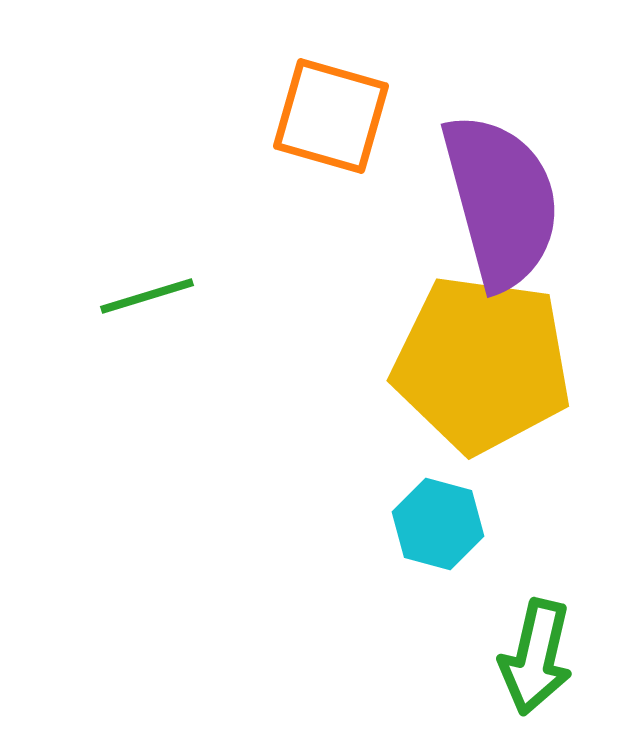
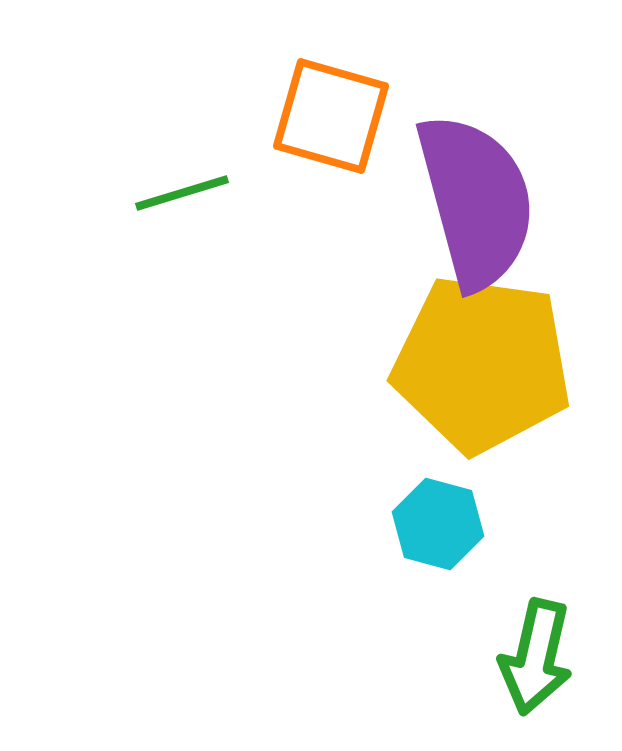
purple semicircle: moved 25 px left
green line: moved 35 px right, 103 px up
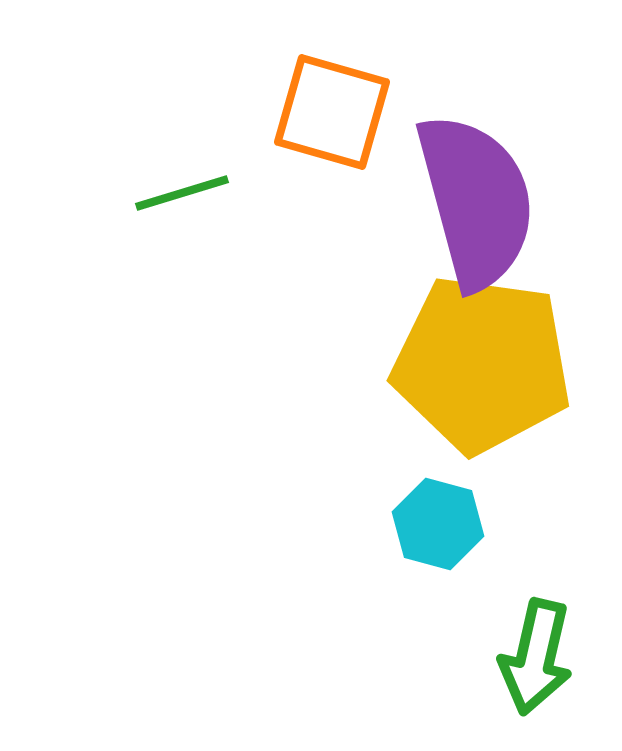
orange square: moved 1 px right, 4 px up
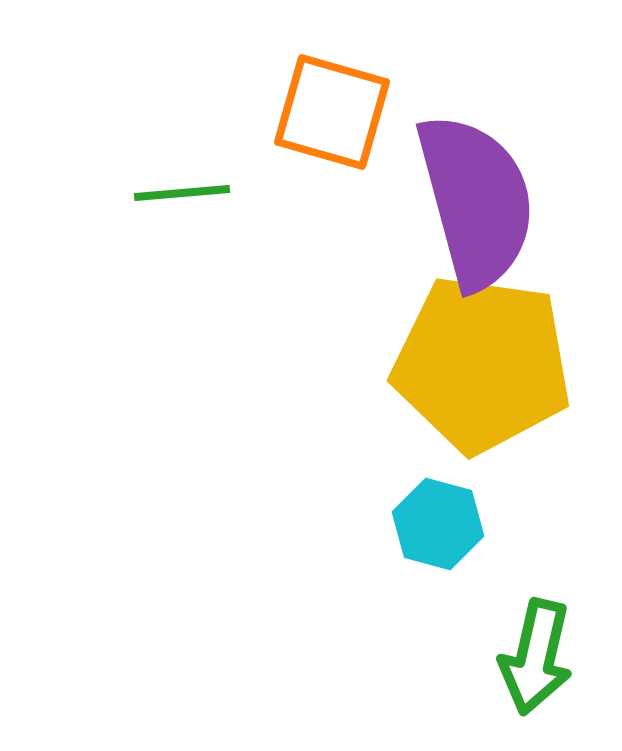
green line: rotated 12 degrees clockwise
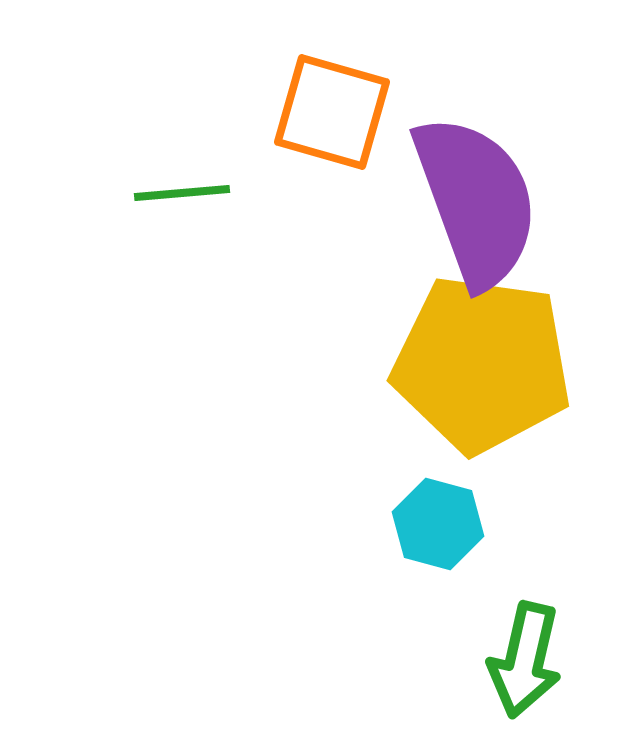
purple semicircle: rotated 5 degrees counterclockwise
green arrow: moved 11 px left, 3 px down
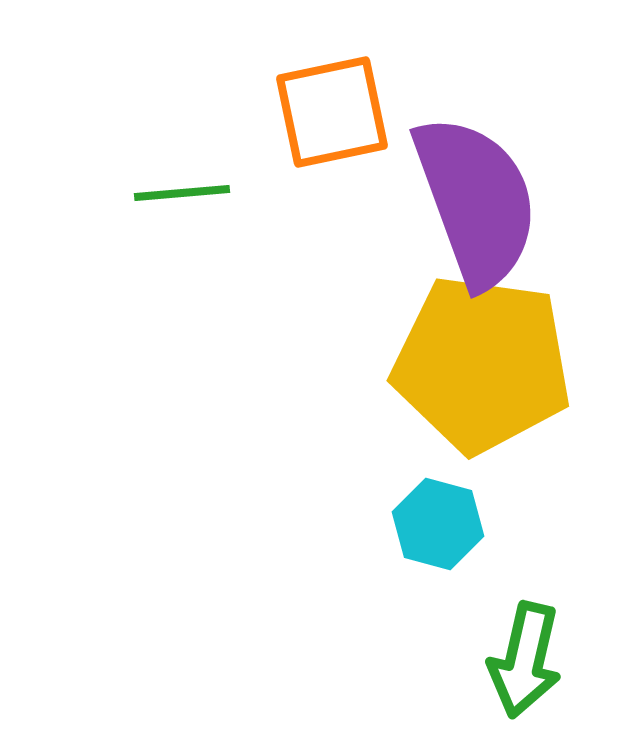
orange square: rotated 28 degrees counterclockwise
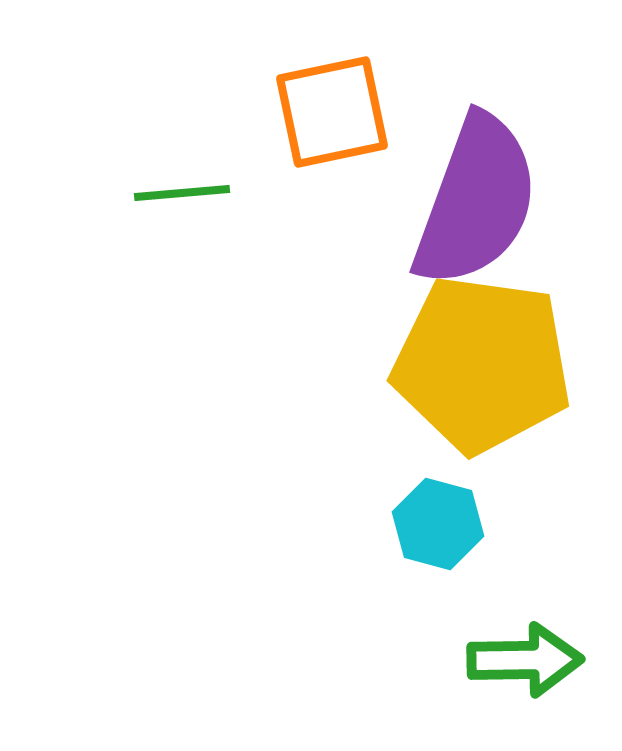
purple semicircle: rotated 40 degrees clockwise
green arrow: rotated 104 degrees counterclockwise
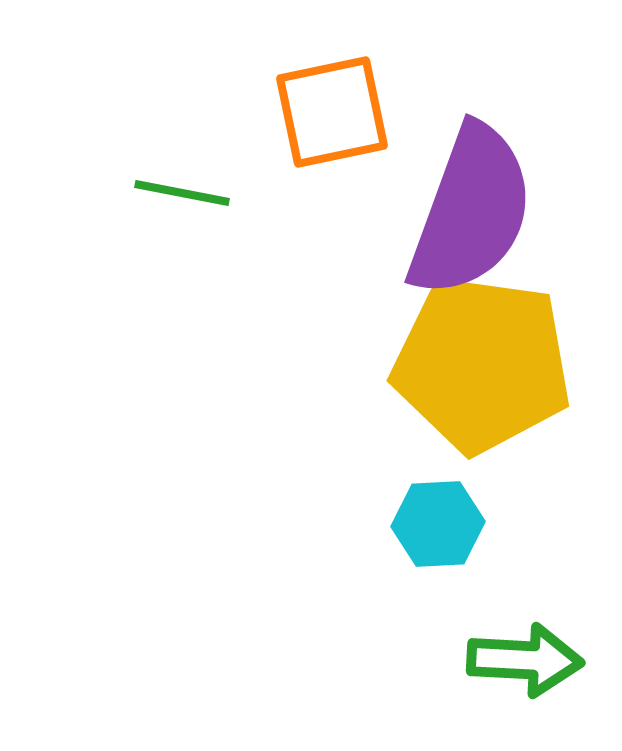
green line: rotated 16 degrees clockwise
purple semicircle: moved 5 px left, 10 px down
cyan hexagon: rotated 18 degrees counterclockwise
green arrow: rotated 4 degrees clockwise
